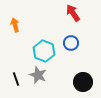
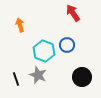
orange arrow: moved 5 px right
blue circle: moved 4 px left, 2 px down
black circle: moved 1 px left, 5 px up
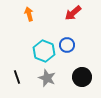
red arrow: rotated 96 degrees counterclockwise
orange arrow: moved 9 px right, 11 px up
gray star: moved 9 px right, 3 px down
black line: moved 1 px right, 2 px up
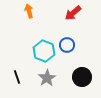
orange arrow: moved 3 px up
gray star: rotated 18 degrees clockwise
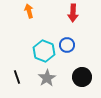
red arrow: rotated 48 degrees counterclockwise
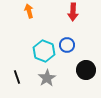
red arrow: moved 1 px up
black circle: moved 4 px right, 7 px up
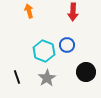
black circle: moved 2 px down
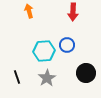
cyan hexagon: rotated 25 degrees counterclockwise
black circle: moved 1 px down
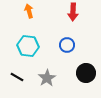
cyan hexagon: moved 16 px left, 5 px up; rotated 10 degrees clockwise
black line: rotated 40 degrees counterclockwise
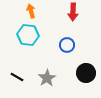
orange arrow: moved 2 px right
cyan hexagon: moved 11 px up
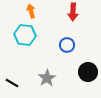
cyan hexagon: moved 3 px left
black circle: moved 2 px right, 1 px up
black line: moved 5 px left, 6 px down
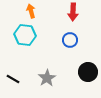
blue circle: moved 3 px right, 5 px up
black line: moved 1 px right, 4 px up
